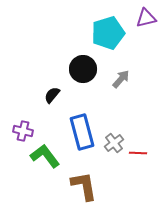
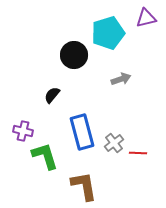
black circle: moved 9 px left, 14 px up
gray arrow: rotated 30 degrees clockwise
green L-shape: rotated 20 degrees clockwise
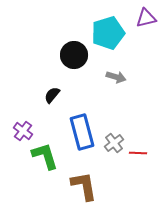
gray arrow: moved 5 px left, 2 px up; rotated 36 degrees clockwise
purple cross: rotated 24 degrees clockwise
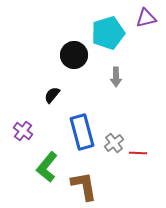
gray arrow: rotated 72 degrees clockwise
green L-shape: moved 2 px right, 11 px down; rotated 124 degrees counterclockwise
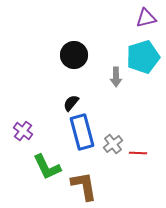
cyan pentagon: moved 35 px right, 24 px down
black semicircle: moved 19 px right, 8 px down
gray cross: moved 1 px left, 1 px down
green L-shape: rotated 64 degrees counterclockwise
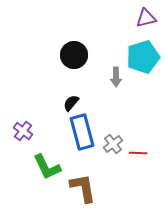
brown L-shape: moved 1 px left, 2 px down
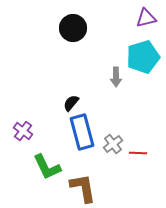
black circle: moved 1 px left, 27 px up
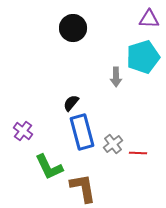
purple triangle: moved 3 px right, 1 px down; rotated 15 degrees clockwise
green L-shape: moved 2 px right
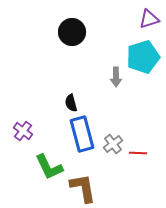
purple triangle: rotated 20 degrees counterclockwise
black circle: moved 1 px left, 4 px down
black semicircle: rotated 54 degrees counterclockwise
blue rectangle: moved 2 px down
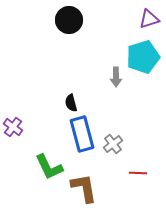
black circle: moved 3 px left, 12 px up
purple cross: moved 10 px left, 4 px up
red line: moved 20 px down
brown L-shape: moved 1 px right
